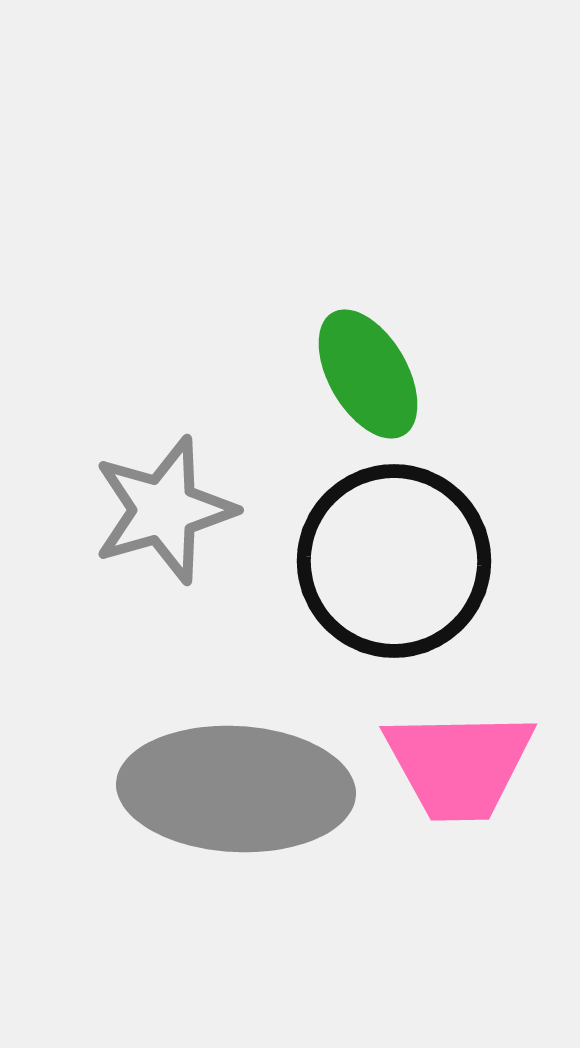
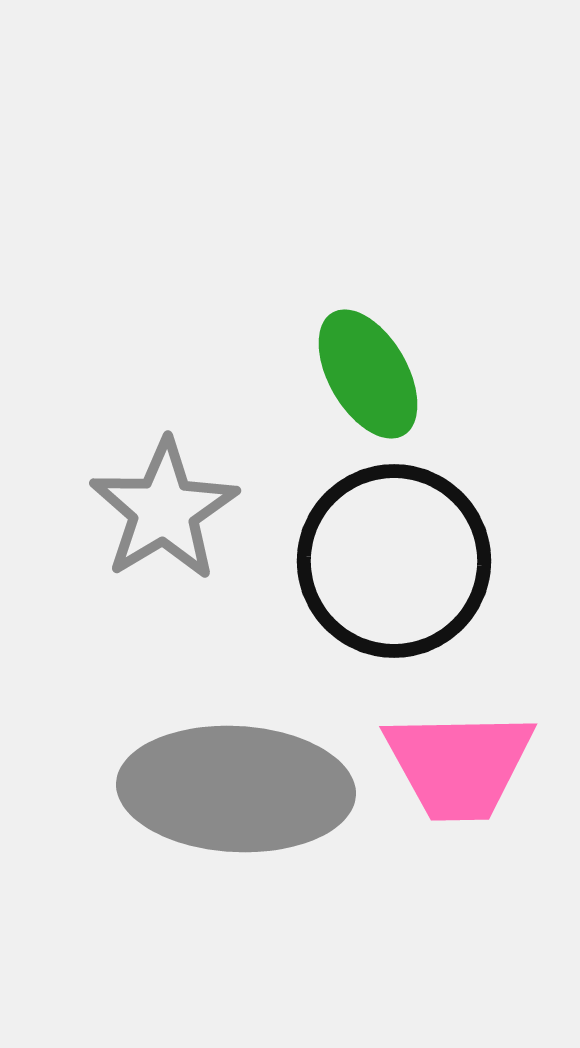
gray star: rotated 15 degrees counterclockwise
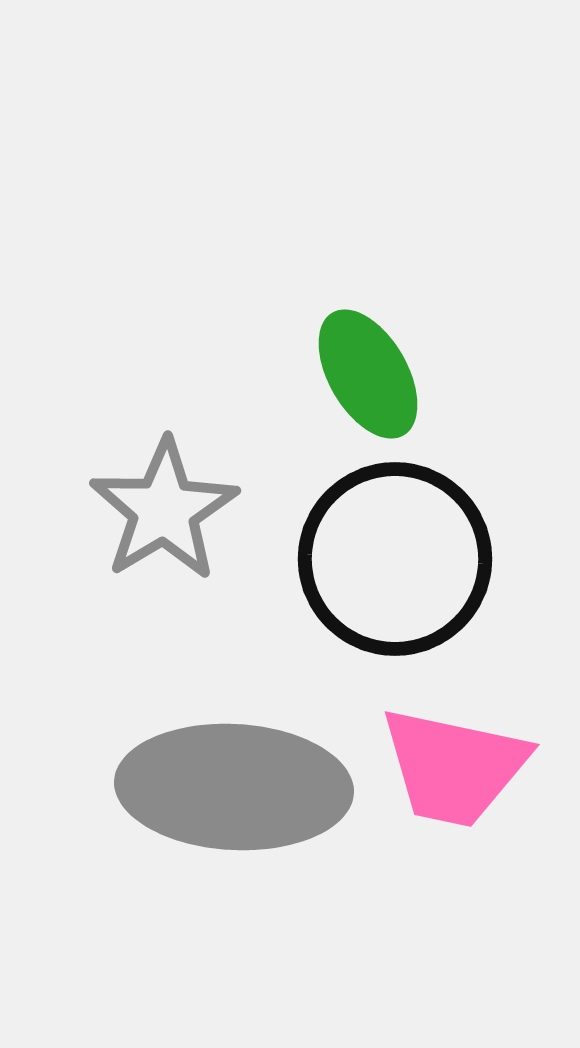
black circle: moved 1 px right, 2 px up
pink trapezoid: moved 5 px left, 2 px down; rotated 13 degrees clockwise
gray ellipse: moved 2 px left, 2 px up
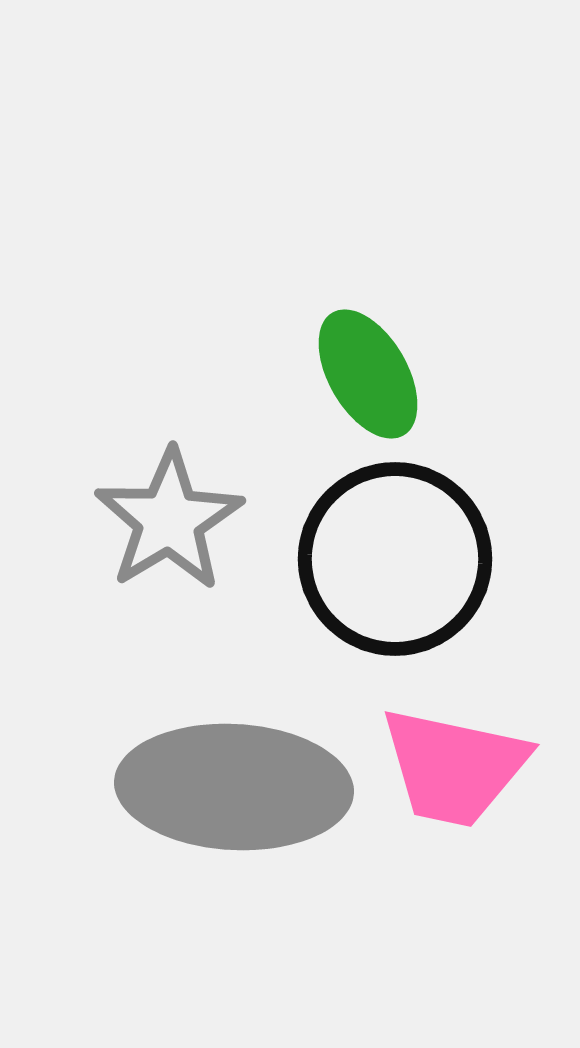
gray star: moved 5 px right, 10 px down
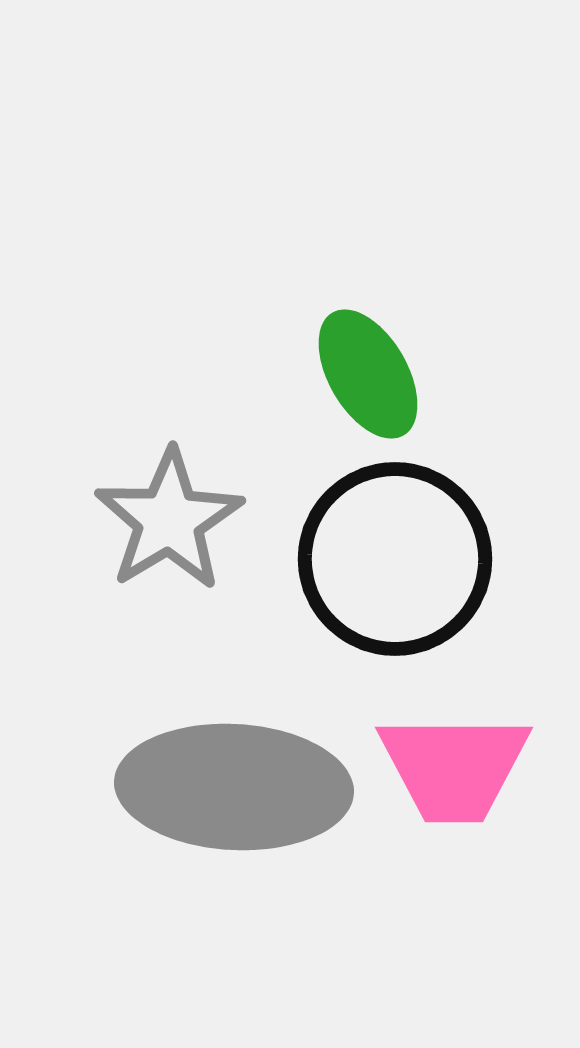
pink trapezoid: rotated 12 degrees counterclockwise
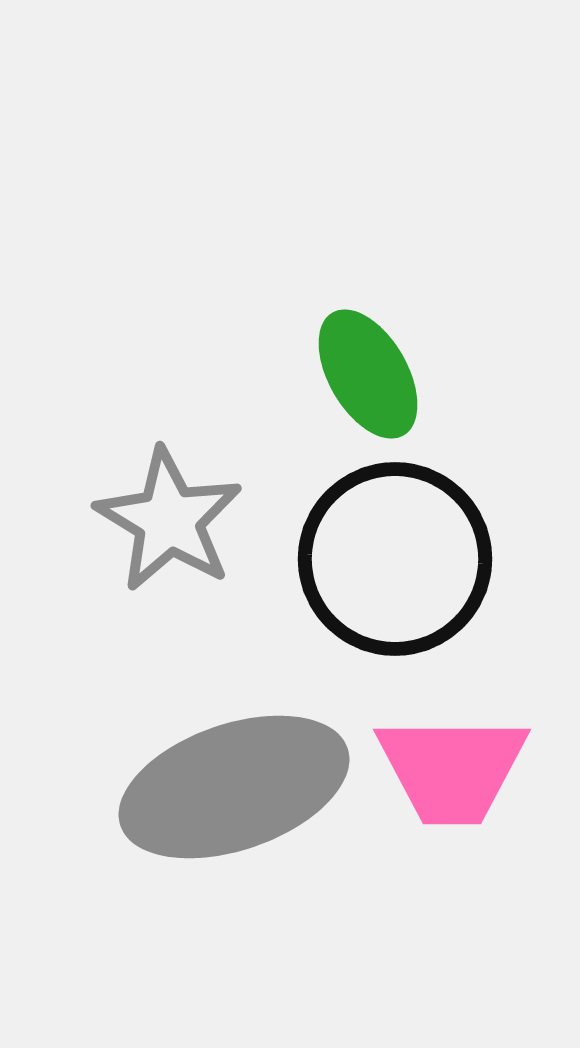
gray star: rotated 10 degrees counterclockwise
pink trapezoid: moved 2 px left, 2 px down
gray ellipse: rotated 22 degrees counterclockwise
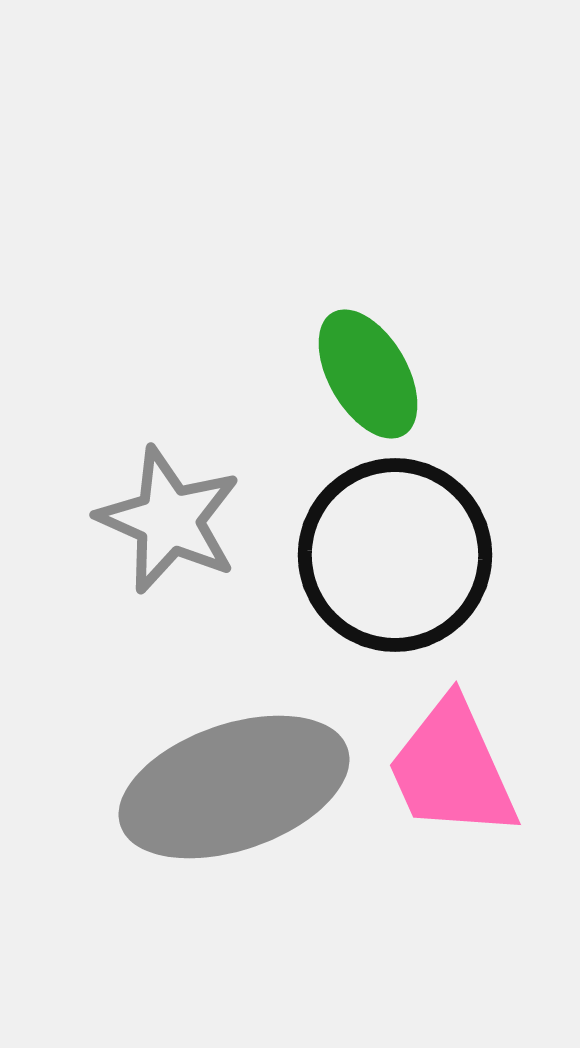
gray star: rotated 7 degrees counterclockwise
black circle: moved 4 px up
pink trapezoid: rotated 66 degrees clockwise
